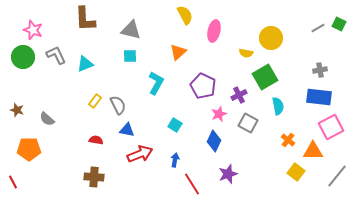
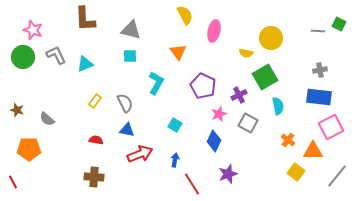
gray line at (318, 28): moved 3 px down; rotated 32 degrees clockwise
orange triangle at (178, 52): rotated 24 degrees counterclockwise
gray semicircle at (118, 105): moved 7 px right, 2 px up
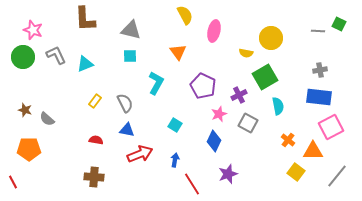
brown star at (17, 110): moved 8 px right
